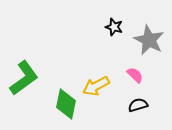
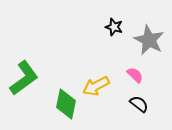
black semicircle: moved 1 px right, 1 px up; rotated 54 degrees clockwise
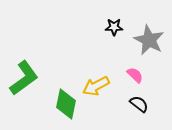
black star: rotated 18 degrees counterclockwise
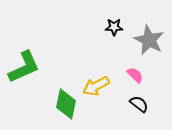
green L-shape: moved 11 px up; rotated 12 degrees clockwise
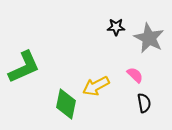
black star: moved 2 px right
gray star: moved 2 px up
black semicircle: moved 5 px right, 1 px up; rotated 42 degrees clockwise
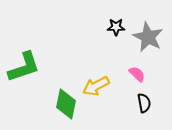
gray star: moved 1 px left, 1 px up
green L-shape: rotated 6 degrees clockwise
pink semicircle: moved 2 px right, 1 px up
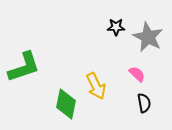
yellow arrow: rotated 88 degrees counterclockwise
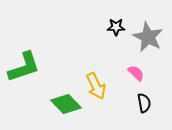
pink semicircle: moved 1 px left, 1 px up
green diamond: rotated 56 degrees counterclockwise
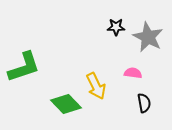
pink semicircle: moved 3 px left; rotated 36 degrees counterclockwise
